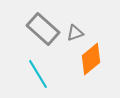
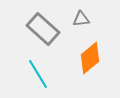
gray triangle: moved 6 px right, 14 px up; rotated 12 degrees clockwise
orange diamond: moved 1 px left, 1 px up
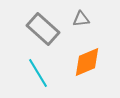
orange diamond: moved 3 px left, 4 px down; rotated 16 degrees clockwise
cyan line: moved 1 px up
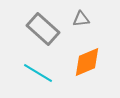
cyan line: rotated 28 degrees counterclockwise
